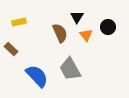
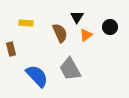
yellow rectangle: moved 7 px right, 1 px down; rotated 16 degrees clockwise
black circle: moved 2 px right
orange triangle: rotated 32 degrees clockwise
brown rectangle: rotated 32 degrees clockwise
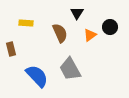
black triangle: moved 4 px up
orange triangle: moved 4 px right
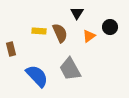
yellow rectangle: moved 13 px right, 8 px down
orange triangle: moved 1 px left, 1 px down
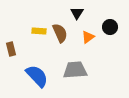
orange triangle: moved 1 px left, 1 px down
gray trapezoid: moved 5 px right, 1 px down; rotated 115 degrees clockwise
